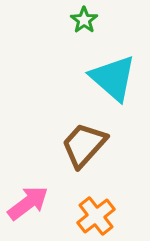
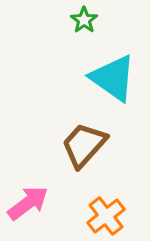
cyan triangle: rotated 6 degrees counterclockwise
orange cross: moved 10 px right
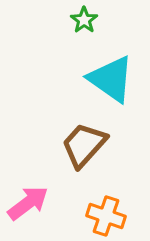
cyan triangle: moved 2 px left, 1 px down
orange cross: rotated 33 degrees counterclockwise
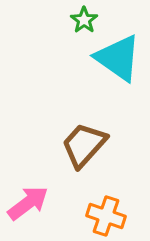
cyan triangle: moved 7 px right, 21 px up
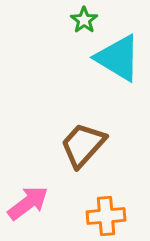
cyan triangle: rotated 4 degrees counterclockwise
brown trapezoid: moved 1 px left
orange cross: rotated 24 degrees counterclockwise
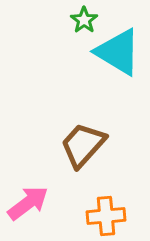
cyan triangle: moved 6 px up
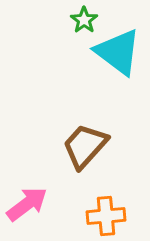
cyan triangle: rotated 6 degrees clockwise
brown trapezoid: moved 2 px right, 1 px down
pink arrow: moved 1 px left, 1 px down
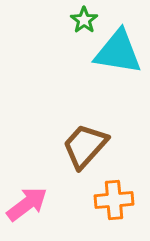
cyan triangle: rotated 28 degrees counterclockwise
orange cross: moved 8 px right, 16 px up
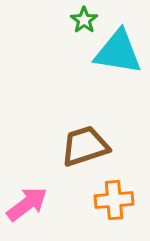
brown trapezoid: rotated 30 degrees clockwise
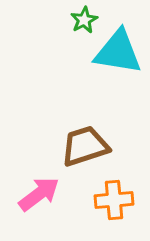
green star: rotated 8 degrees clockwise
pink arrow: moved 12 px right, 10 px up
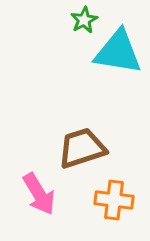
brown trapezoid: moved 3 px left, 2 px down
pink arrow: rotated 96 degrees clockwise
orange cross: rotated 12 degrees clockwise
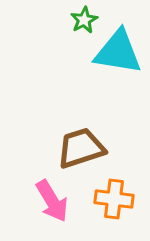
brown trapezoid: moved 1 px left
pink arrow: moved 13 px right, 7 px down
orange cross: moved 1 px up
